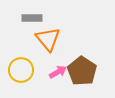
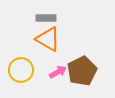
gray rectangle: moved 14 px right
orange triangle: rotated 20 degrees counterclockwise
brown pentagon: rotated 12 degrees clockwise
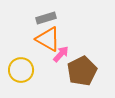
gray rectangle: rotated 18 degrees counterclockwise
pink arrow: moved 3 px right, 18 px up; rotated 18 degrees counterclockwise
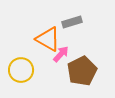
gray rectangle: moved 26 px right, 4 px down
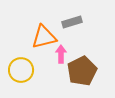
orange triangle: moved 4 px left, 2 px up; rotated 44 degrees counterclockwise
pink arrow: rotated 42 degrees counterclockwise
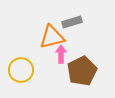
orange triangle: moved 8 px right
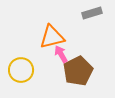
gray rectangle: moved 20 px right, 9 px up
pink arrow: rotated 30 degrees counterclockwise
brown pentagon: moved 4 px left
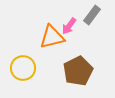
gray rectangle: moved 2 px down; rotated 36 degrees counterclockwise
pink arrow: moved 8 px right, 28 px up; rotated 114 degrees counterclockwise
yellow circle: moved 2 px right, 2 px up
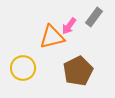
gray rectangle: moved 2 px right, 2 px down
